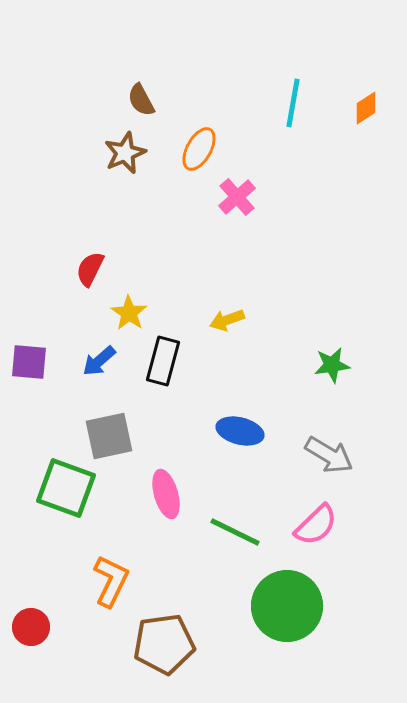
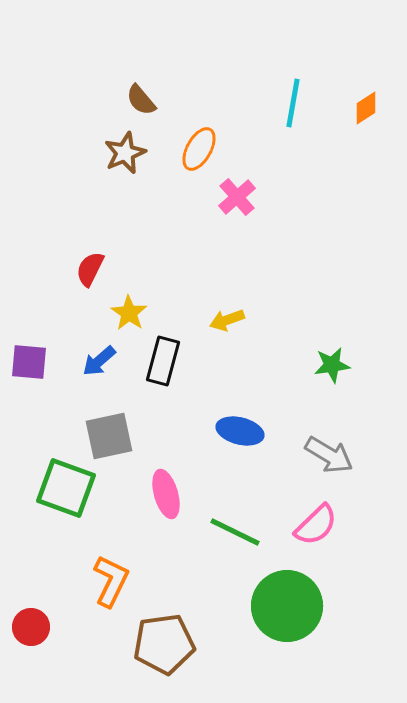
brown semicircle: rotated 12 degrees counterclockwise
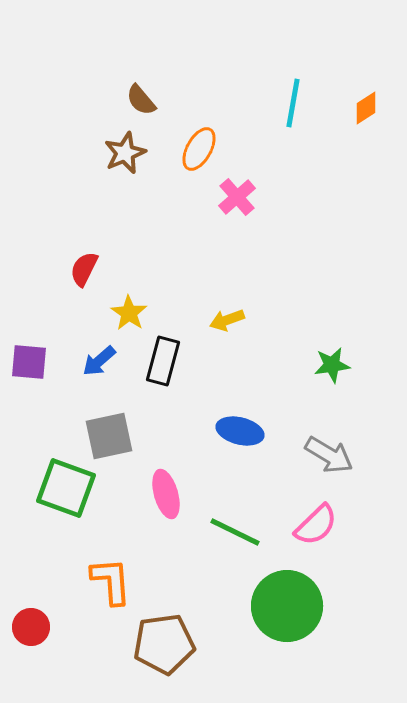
red semicircle: moved 6 px left
orange L-shape: rotated 30 degrees counterclockwise
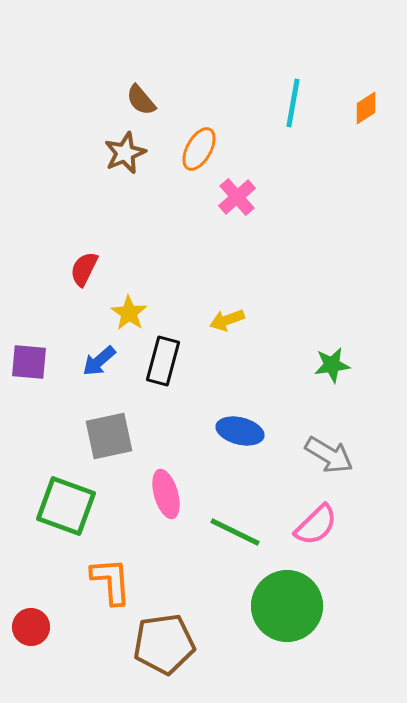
green square: moved 18 px down
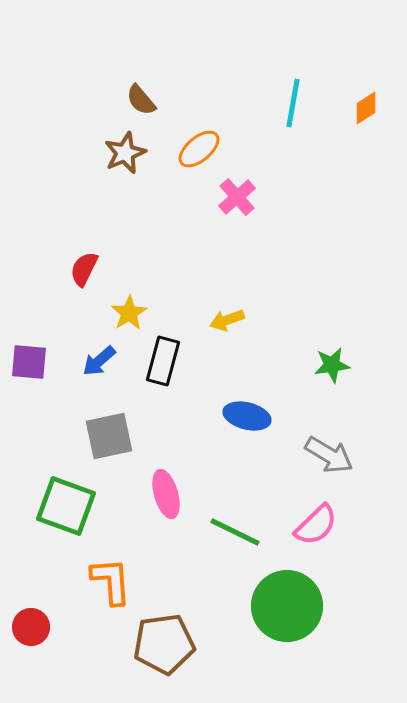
orange ellipse: rotated 21 degrees clockwise
yellow star: rotated 6 degrees clockwise
blue ellipse: moved 7 px right, 15 px up
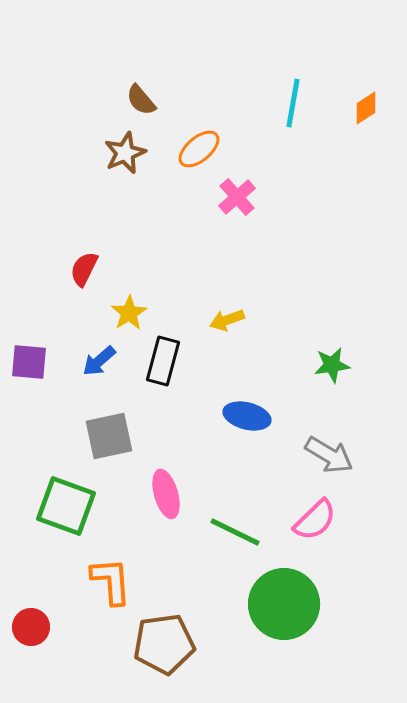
pink semicircle: moved 1 px left, 5 px up
green circle: moved 3 px left, 2 px up
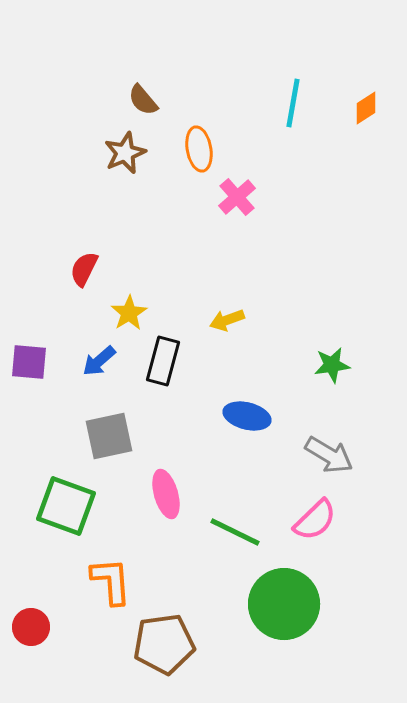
brown semicircle: moved 2 px right
orange ellipse: rotated 60 degrees counterclockwise
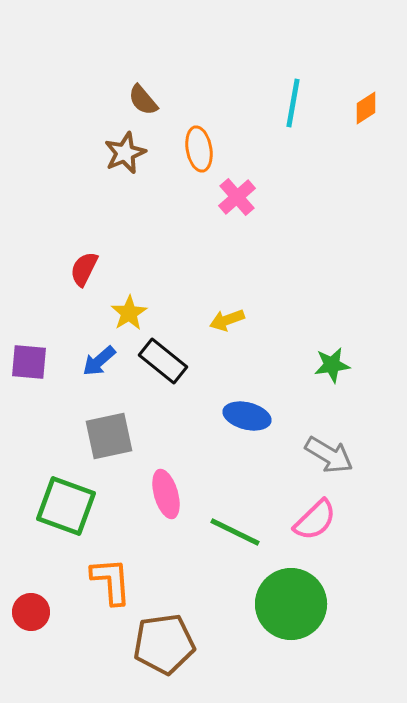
black rectangle: rotated 66 degrees counterclockwise
green circle: moved 7 px right
red circle: moved 15 px up
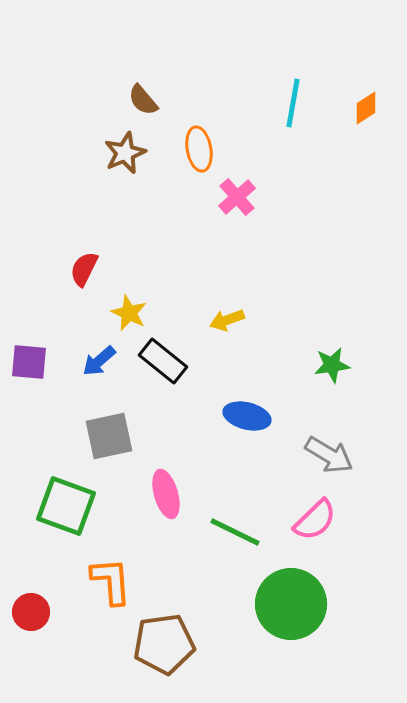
yellow star: rotated 15 degrees counterclockwise
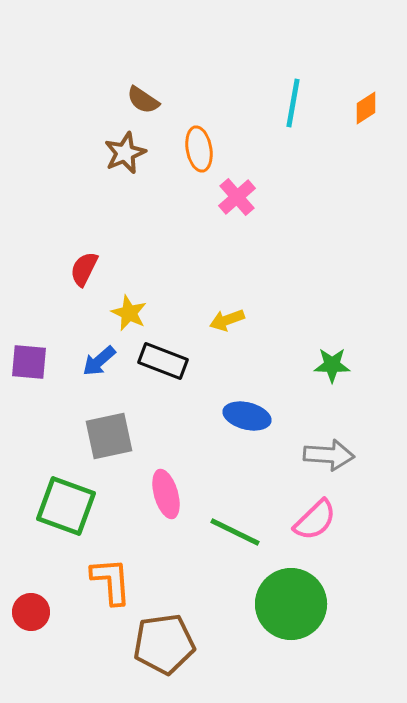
brown semicircle: rotated 16 degrees counterclockwise
black rectangle: rotated 18 degrees counterclockwise
green star: rotated 9 degrees clockwise
gray arrow: rotated 27 degrees counterclockwise
